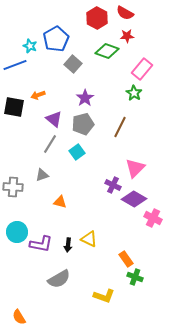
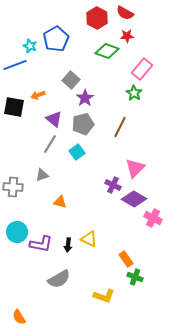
gray square: moved 2 px left, 16 px down
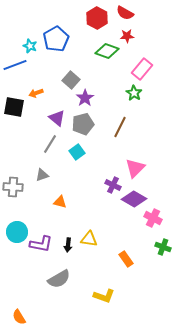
orange arrow: moved 2 px left, 2 px up
purple triangle: moved 3 px right, 1 px up
yellow triangle: rotated 18 degrees counterclockwise
green cross: moved 28 px right, 30 px up
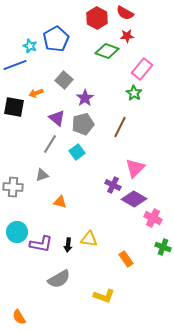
gray square: moved 7 px left
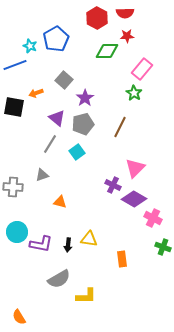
red semicircle: rotated 30 degrees counterclockwise
green diamond: rotated 20 degrees counterclockwise
orange rectangle: moved 4 px left; rotated 28 degrees clockwise
yellow L-shape: moved 18 px left; rotated 20 degrees counterclockwise
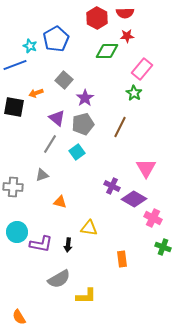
pink triangle: moved 11 px right; rotated 15 degrees counterclockwise
purple cross: moved 1 px left, 1 px down
yellow triangle: moved 11 px up
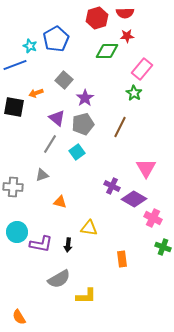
red hexagon: rotated 15 degrees clockwise
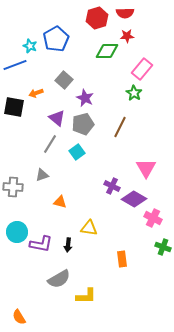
purple star: rotated 12 degrees counterclockwise
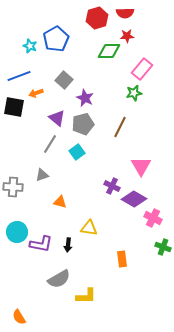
green diamond: moved 2 px right
blue line: moved 4 px right, 11 px down
green star: rotated 28 degrees clockwise
pink triangle: moved 5 px left, 2 px up
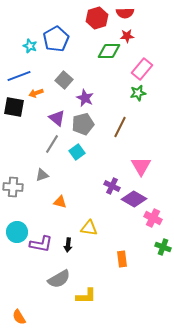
green star: moved 4 px right
gray line: moved 2 px right
